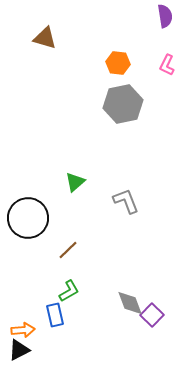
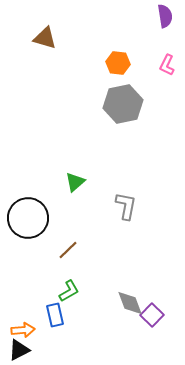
gray L-shape: moved 5 px down; rotated 32 degrees clockwise
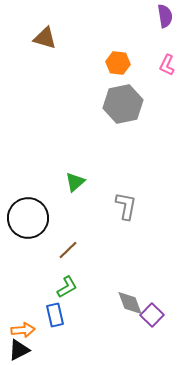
green L-shape: moved 2 px left, 4 px up
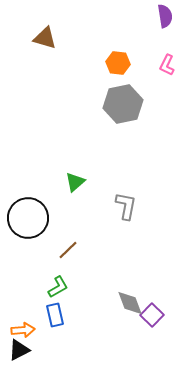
green L-shape: moved 9 px left
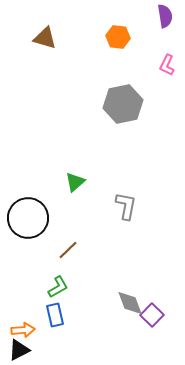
orange hexagon: moved 26 px up
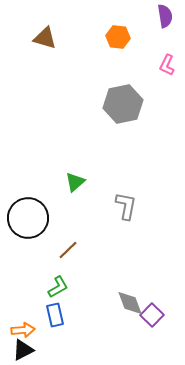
black triangle: moved 4 px right
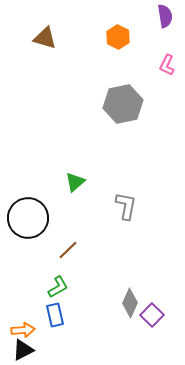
orange hexagon: rotated 20 degrees clockwise
gray diamond: rotated 44 degrees clockwise
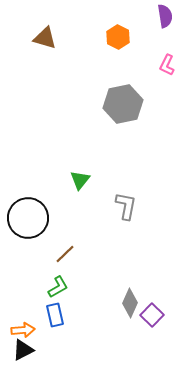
green triangle: moved 5 px right, 2 px up; rotated 10 degrees counterclockwise
brown line: moved 3 px left, 4 px down
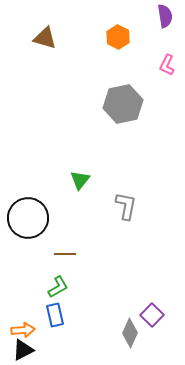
brown line: rotated 45 degrees clockwise
gray diamond: moved 30 px down
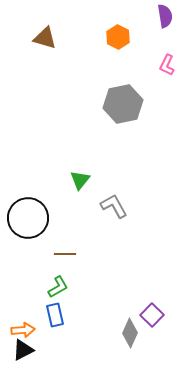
gray L-shape: moved 12 px left; rotated 40 degrees counterclockwise
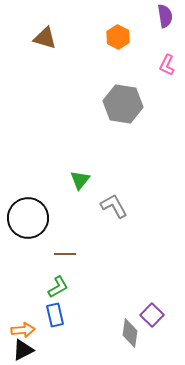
gray hexagon: rotated 21 degrees clockwise
gray diamond: rotated 16 degrees counterclockwise
